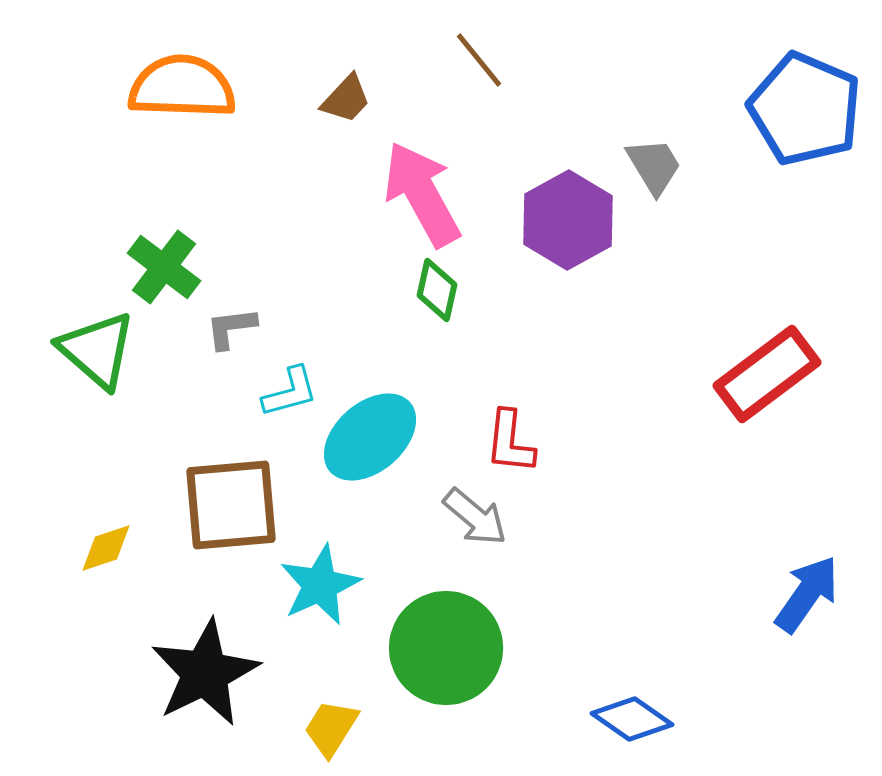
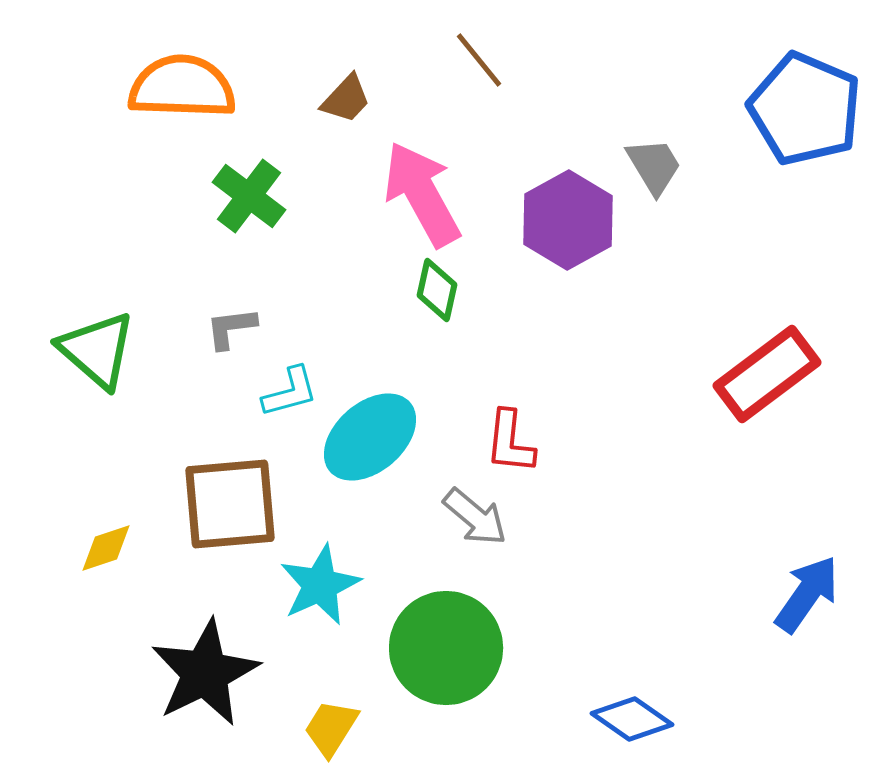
green cross: moved 85 px right, 71 px up
brown square: moved 1 px left, 1 px up
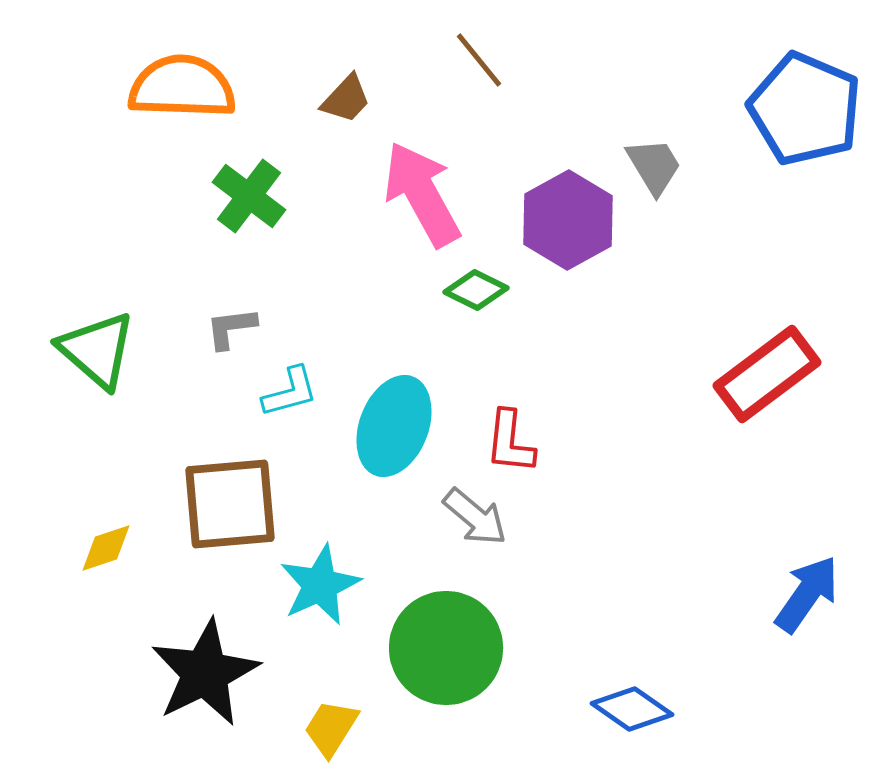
green diamond: moved 39 px right; rotated 76 degrees counterclockwise
cyan ellipse: moved 24 px right, 11 px up; rotated 28 degrees counterclockwise
blue diamond: moved 10 px up
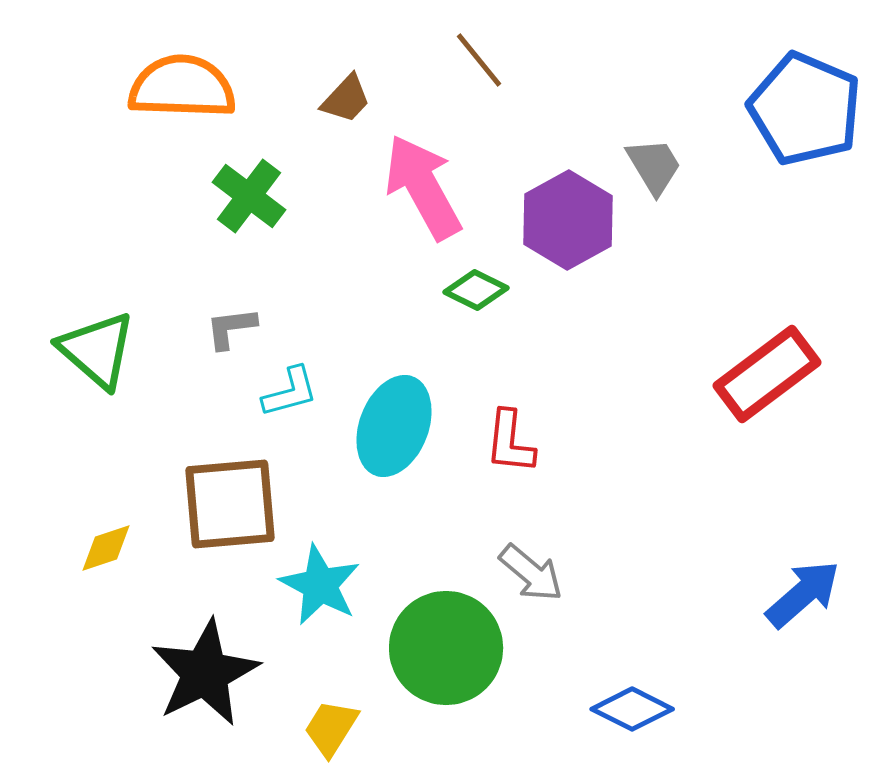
pink arrow: moved 1 px right, 7 px up
gray arrow: moved 56 px right, 56 px down
cyan star: rotated 20 degrees counterclockwise
blue arrow: moved 4 px left; rotated 14 degrees clockwise
blue diamond: rotated 8 degrees counterclockwise
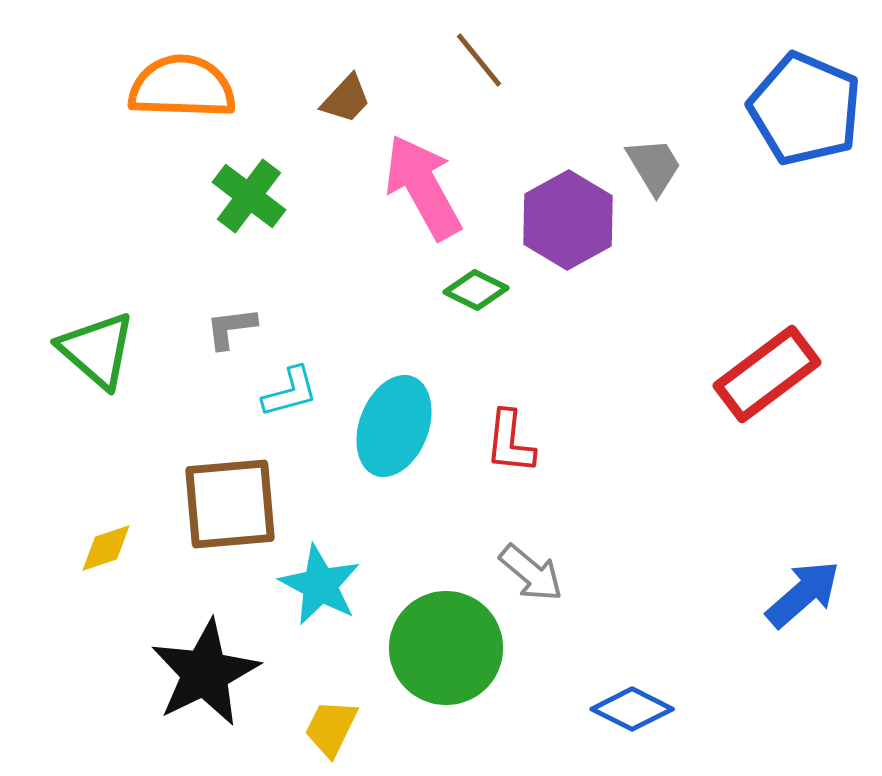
yellow trapezoid: rotated 6 degrees counterclockwise
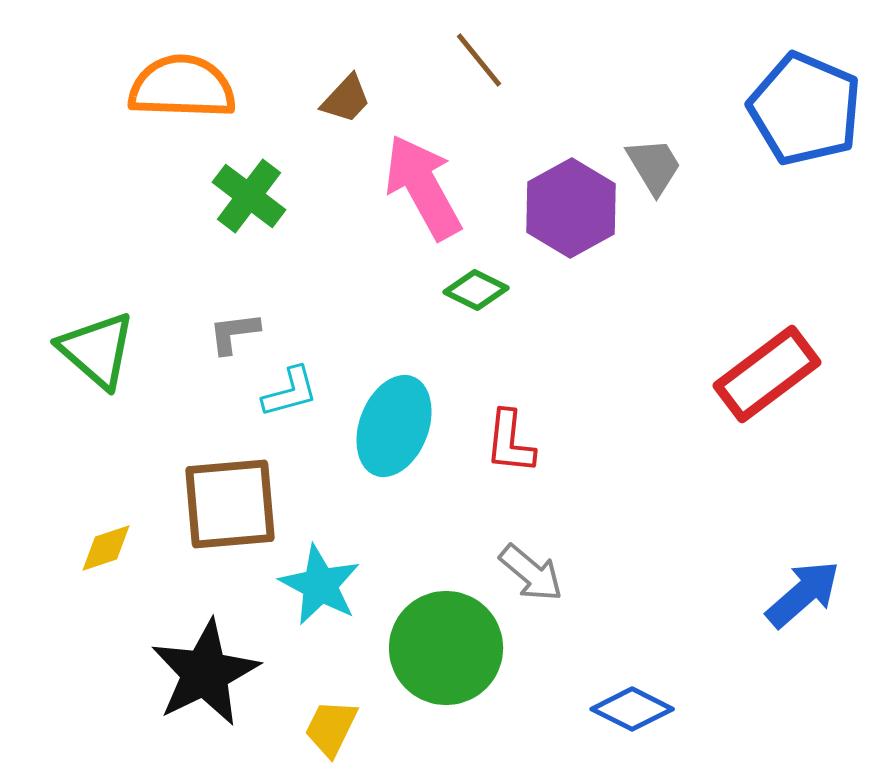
purple hexagon: moved 3 px right, 12 px up
gray L-shape: moved 3 px right, 5 px down
